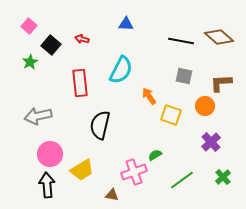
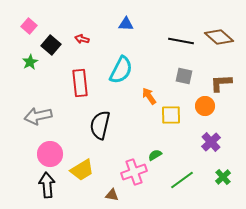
yellow square: rotated 20 degrees counterclockwise
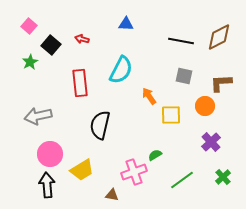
brown diamond: rotated 68 degrees counterclockwise
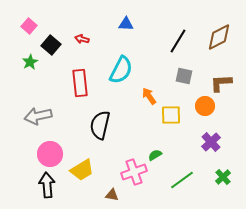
black line: moved 3 px left; rotated 70 degrees counterclockwise
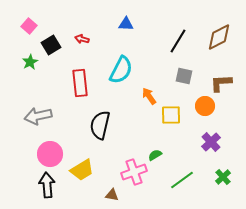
black square: rotated 18 degrees clockwise
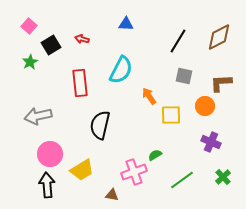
purple cross: rotated 24 degrees counterclockwise
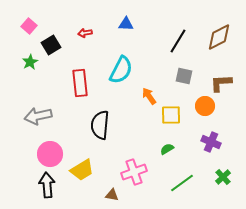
red arrow: moved 3 px right, 6 px up; rotated 24 degrees counterclockwise
black semicircle: rotated 8 degrees counterclockwise
green semicircle: moved 12 px right, 6 px up
green line: moved 3 px down
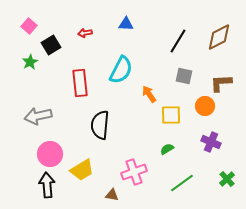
orange arrow: moved 2 px up
green cross: moved 4 px right, 2 px down
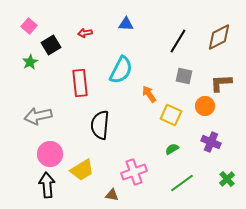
yellow square: rotated 25 degrees clockwise
green semicircle: moved 5 px right
